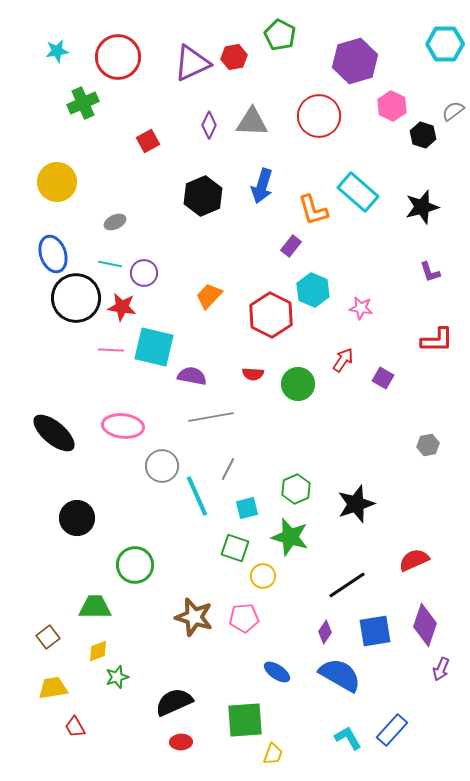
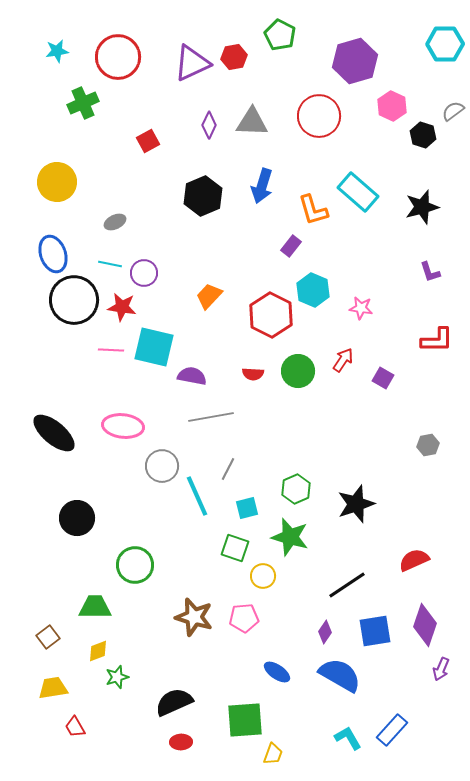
black circle at (76, 298): moved 2 px left, 2 px down
green circle at (298, 384): moved 13 px up
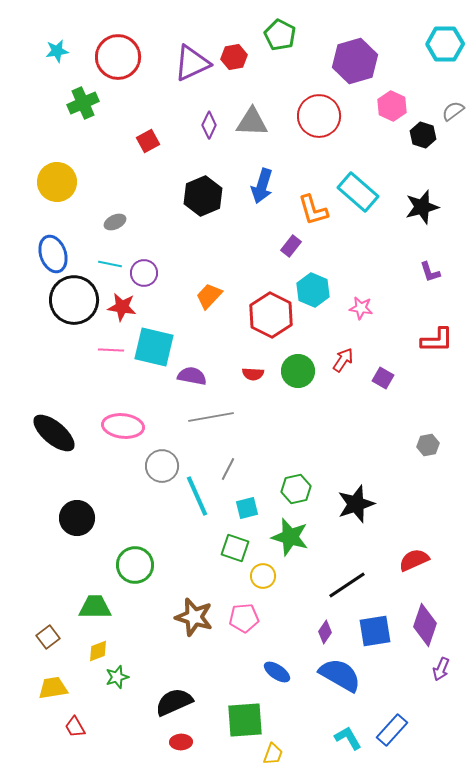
green hexagon at (296, 489): rotated 12 degrees clockwise
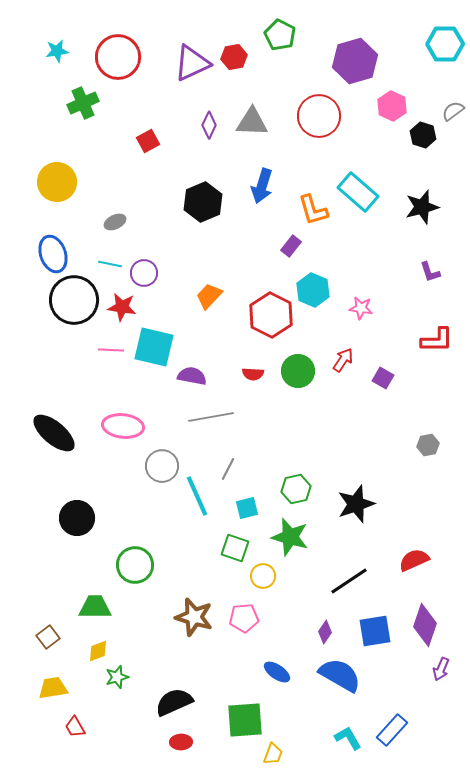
black hexagon at (203, 196): moved 6 px down
black line at (347, 585): moved 2 px right, 4 px up
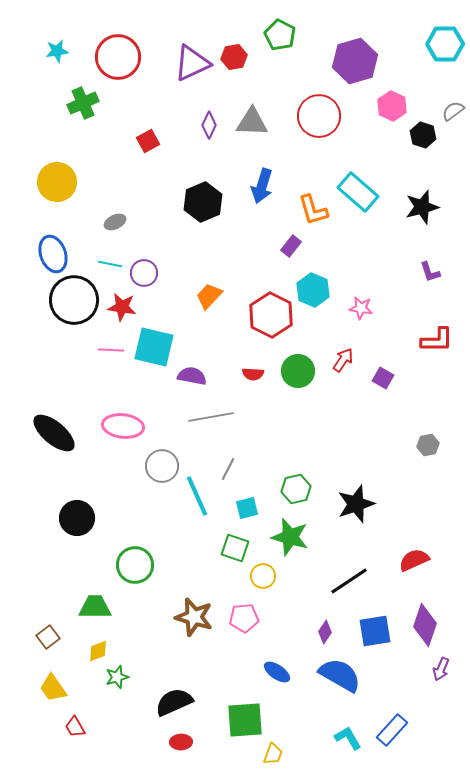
yellow trapezoid at (53, 688): rotated 116 degrees counterclockwise
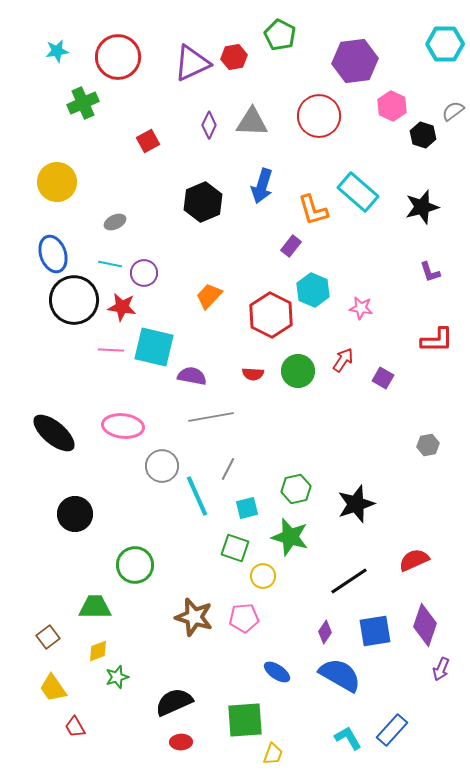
purple hexagon at (355, 61): rotated 9 degrees clockwise
black circle at (77, 518): moved 2 px left, 4 px up
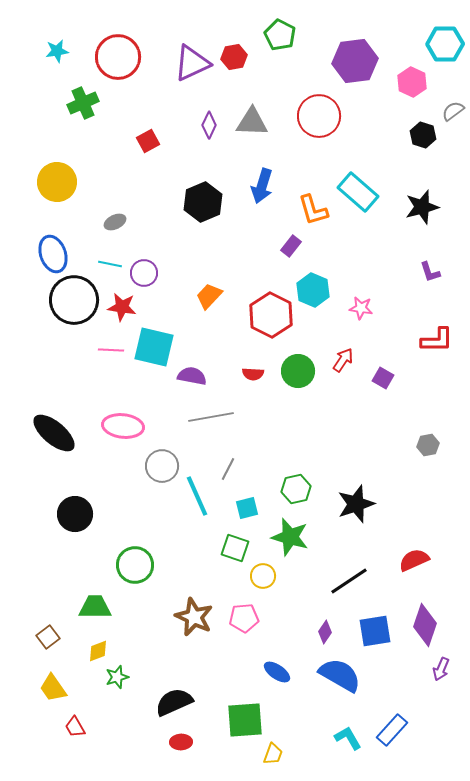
pink hexagon at (392, 106): moved 20 px right, 24 px up
brown star at (194, 617): rotated 9 degrees clockwise
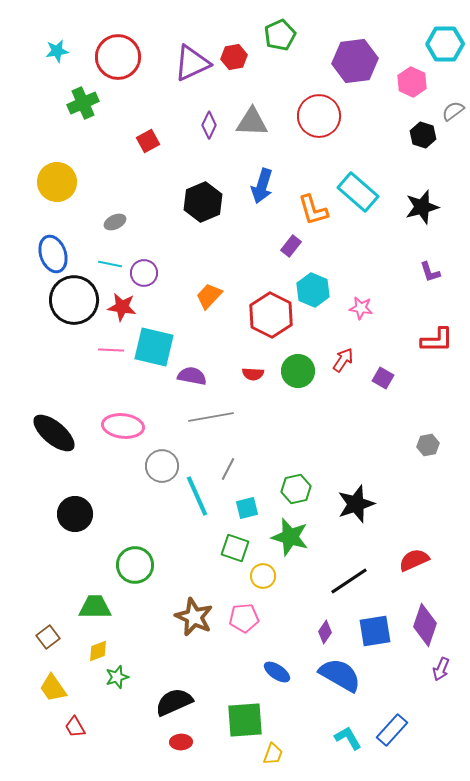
green pentagon at (280, 35): rotated 20 degrees clockwise
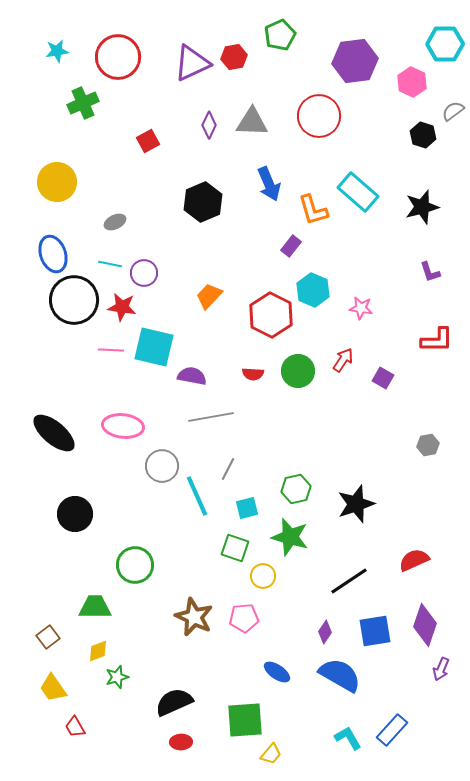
blue arrow at (262, 186): moved 7 px right, 2 px up; rotated 40 degrees counterclockwise
yellow trapezoid at (273, 754): moved 2 px left; rotated 20 degrees clockwise
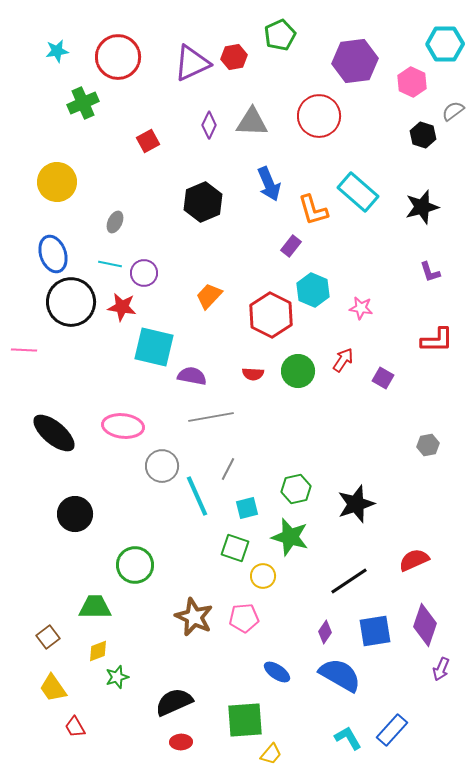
gray ellipse at (115, 222): rotated 40 degrees counterclockwise
black circle at (74, 300): moved 3 px left, 2 px down
pink line at (111, 350): moved 87 px left
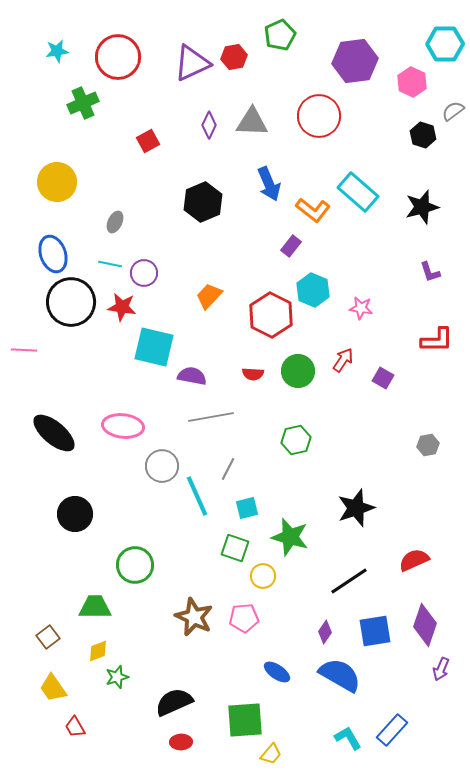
orange L-shape at (313, 210): rotated 36 degrees counterclockwise
green hexagon at (296, 489): moved 49 px up
black star at (356, 504): moved 4 px down
